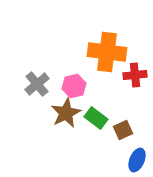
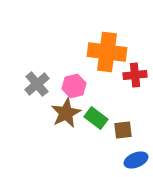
brown square: rotated 18 degrees clockwise
blue ellipse: moved 1 px left; rotated 45 degrees clockwise
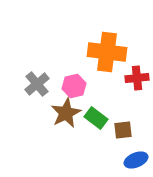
red cross: moved 2 px right, 3 px down
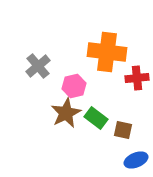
gray cross: moved 1 px right, 18 px up
brown square: rotated 18 degrees clockwise
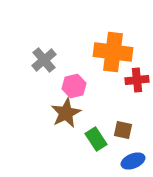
orange cross: moved 6 px right
gray cross: moved 6 px right, 6 px up
red cross: moved 2 px down
green rectangle: moved 21 px down; rotated 20 degrees clockwise
blue ellipse: moved 3 px left, 1 px down
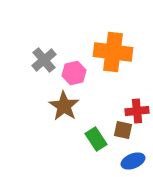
red cross: moved 31 px down
pink hexagon: moved 13 px up
brown star: moved 2 px left, 7 px up; rotated 12 degrees counterclockwise
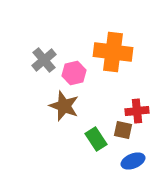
brown star: rotated 12 degrees counterclockwise
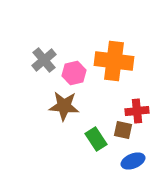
orange cross: moved 1 px right, 9 px down
brown star: rotated 16 degrees counterclockwise
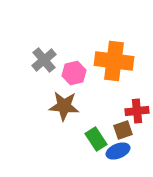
brown square: rotated 30 degrees counterclockwise
blue ellipse: moved 15 px left, 10 px up
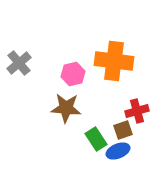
gray cross: moved 25 px left, 3 px down
pink hexagon: moved 1 px left, 1 px down
brown star: moved 2 px right, 2 px down
red cross: rotated 10 degrees counterclockwise
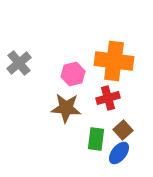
red cross: moved 29 px left, 13 px up
brown square: rotated 24 degrees counterclockwise
green rectangle: rotated 40 degrees clockwise
blue ellipse: moved 1 px right, 2 px down; rotated 30 degrees counterclockwise
